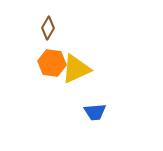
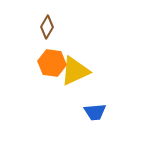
brown diamond: moved 1 px left, 1 px up
yellow triangle: moved 1 px left, 2 px down
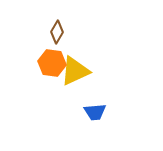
brown diamond: moved 10 px right, 5 px down
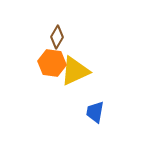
brown diamond: moved 5 px down
blue trapezoid: rotated 105 degrees clockwise
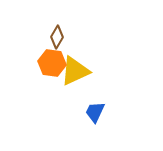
blue trapezoid: rotated 15 degrees clockwise
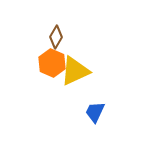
brown diamond: moved 1 px left
orange hexagon: rotated 16 degrees clockwise
